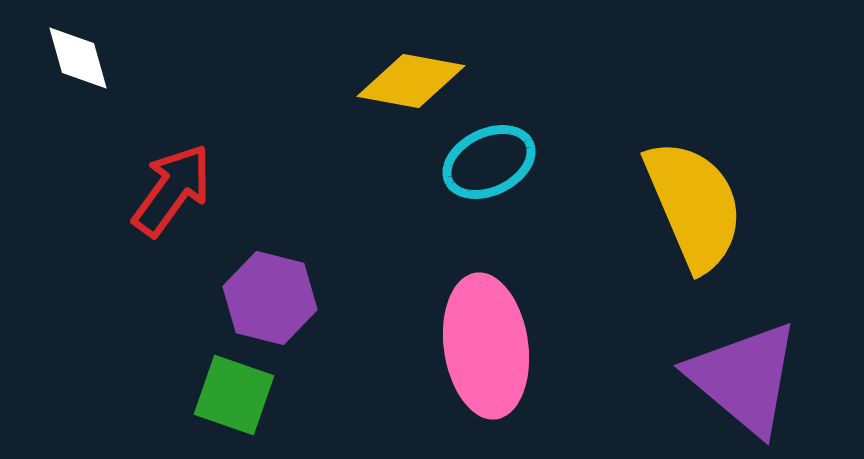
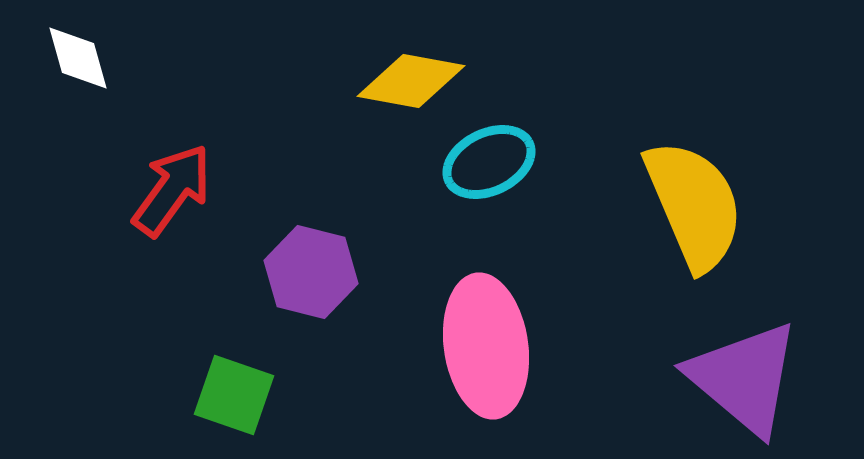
purple hexagon: moved 41 px right, 26 px up
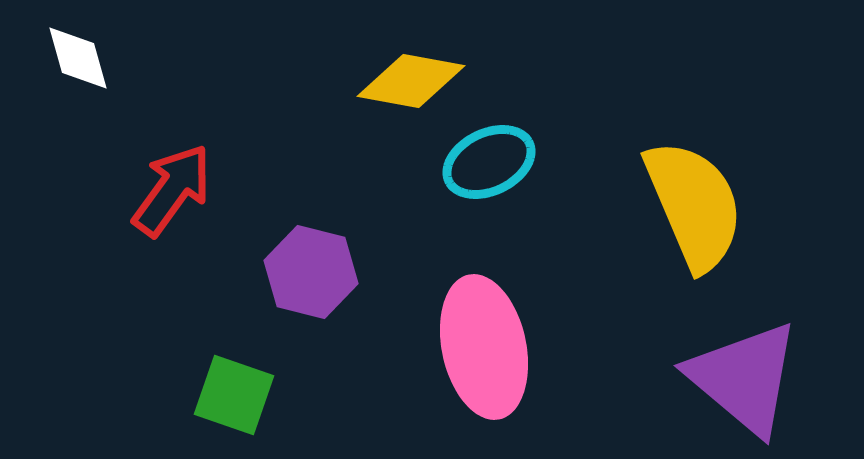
pink ellipse: moved 2 px left, 1 px down; rotated 4 degrees counterclockwise
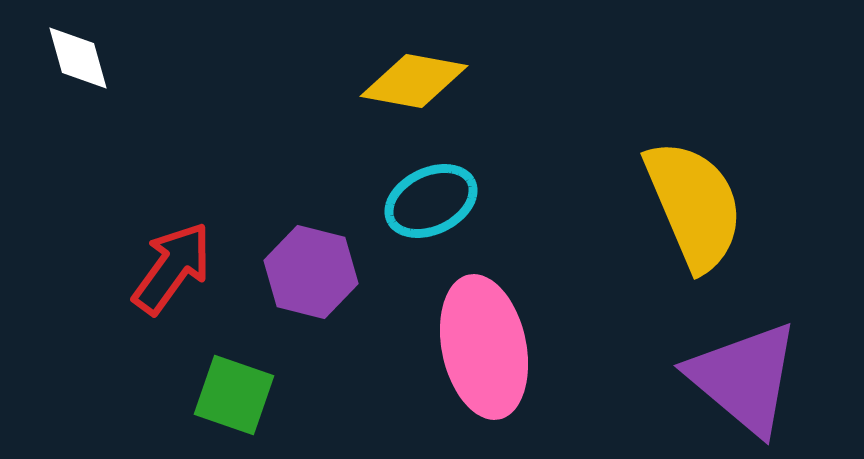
yellow diamond: moved 3 px right
cyan ellipse: moved 58 px left, 39 px down
red arrow: moved 78 px down
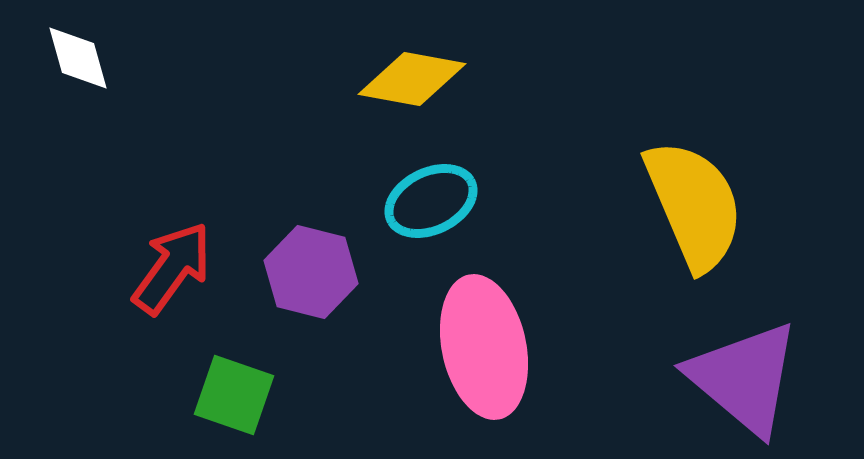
yellow diamond: moved 2 px left, 2 px up
